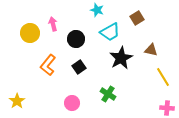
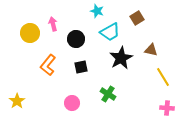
cyan star: moved 1 px down
black square: moved 2 px right; rotated 24 degrees clockwise
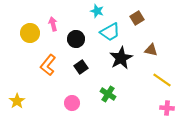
black square: rotated 24 degrees counterclockwise
yellow line: moved 1 px left, 3 px down; rotated 24 degrees counterclockwise
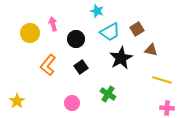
brown square: moved 11 px down
yellow line: rotated 18 degrees counterclockwise
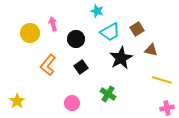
pink cross: rotated 16 degrees counterclockwise
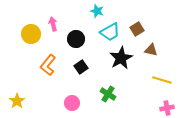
yellow circle: moved 1 px right, 1 px down
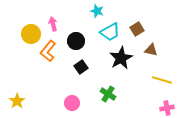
black circle: moved 2 px down
orange L-shape: moved 14 px up
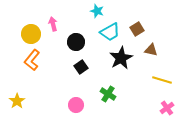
black circle: moved 1 px down
orange L-shape: moved 16 px left, 9 px down
pink circle: moved 4 px right, 2 px down
pink cross: rotated 24 degrees counterclockwise
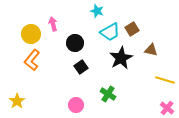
brown square: moved 5 px left
black circle: moved 1 px left, 1 px down
yellow line: moved 3 px right
pink cross: rotated 16 degrees counterclockwise
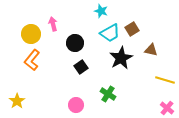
cyan star: moved 4 px right
cyan trapezoid: moved 1 px down
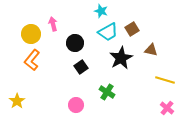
cyan trapezoid: moved 2 px left, 1 px up
green cross: moved 1 px left, 2 px up
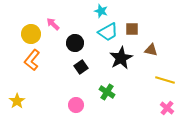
pink arrow: rotated 32 degrees counterclockwise
brown square: rotated 32 degrees clockwise
